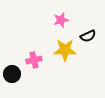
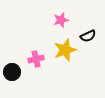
yellow star: rotated 20 degrees counterclockwise
pink cross: moved 2 px right, 1 px up
black circle: moved 2 px up
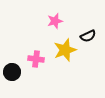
pink star: moved 6 px left, 1 px down
pink cross: rotated 21 degrees clockwise
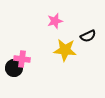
yellow star: rotated 25 degrees clockwise
pink cross: moved 14 px left
black circle: moved 2 px right, 4 px up
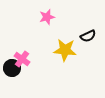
pink star: moved 8 px left, 4 px up
pink cross: rotated 28 degrees clockwise
black circle: moved 2 px left
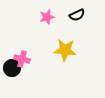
black semicircle: moved 11 px left, 21 px up
pink cross: rotated 21 degrees counterclockwise
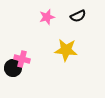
black semicircle: moved 1 px right, 1 px down
yellow star: moved 1 px right
black circle: moved 1 px right
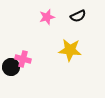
yellow star: moved 4 px right
pink cross: moved 1 px right
black circle: moved 2 px left, 1 px up
